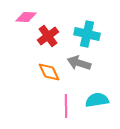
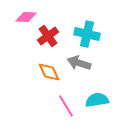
pink line: rotated 30 degrees counterclockwise
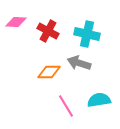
pink diamond: moved 10 px left, 5 px down
red cross: moved 5 px up; rotated 25 degrees counterclockwise
orange diamond: rotated 65 degrees counterclockwise
cyan semicircle: moved 2 px right
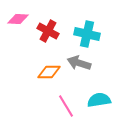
pink diamond: moved 2 px right, 3 px up
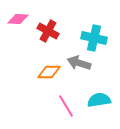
cyan cross: moved 7 px right, 4 px down
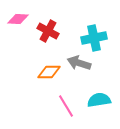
cyan cross: rotated 25 degrees counterclockwise
